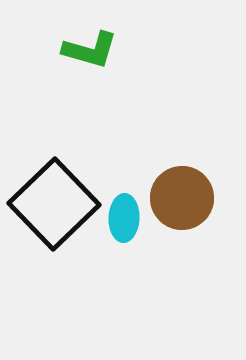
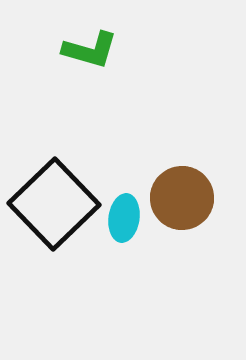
cyan ellipse: rotated 6 degrees clockwise
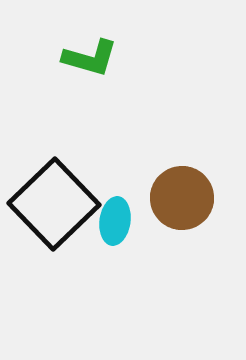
green L-shape: moved 8 px down
cyan ellipse: moved 9 px left, 3 px down
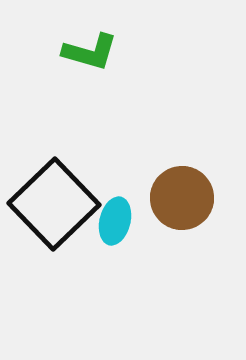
green L-shape: moved 6 px up
cyan ellipse: rotated 6 degrees clockwise
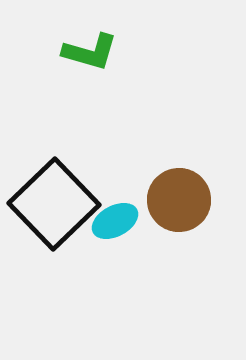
brown circle: moved 3 px left, 2 px down
cyan ellipse: rotated 48 degrees clockwise
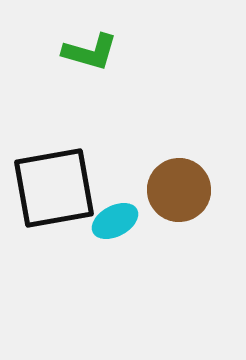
brown circle: moved 10 px up
black square: moved 16 px up; rotated 34 degrees clockwise
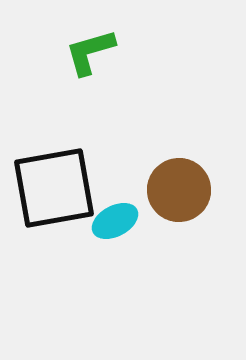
green L-shape: rotated 148 degrees clockwise
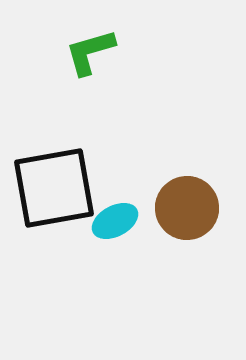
brown circle: moved 8 px right, 18 px down
